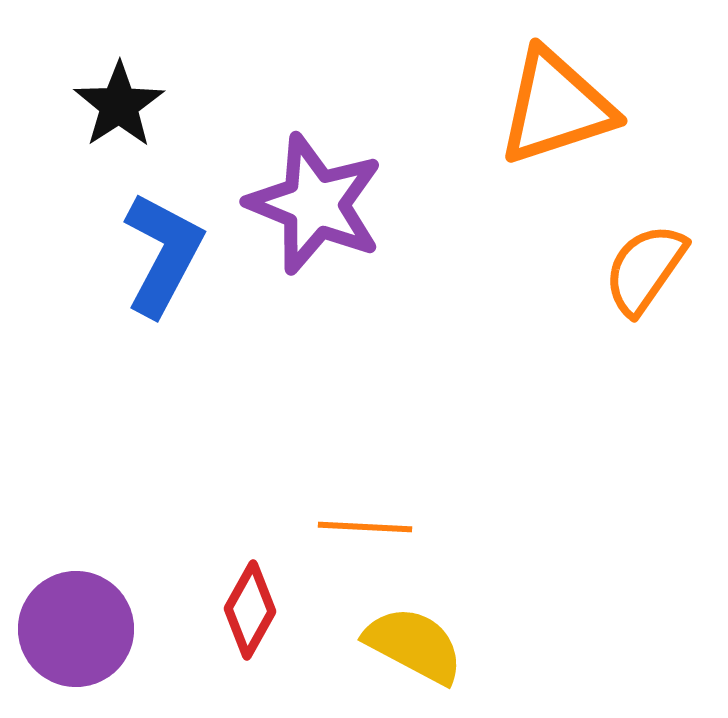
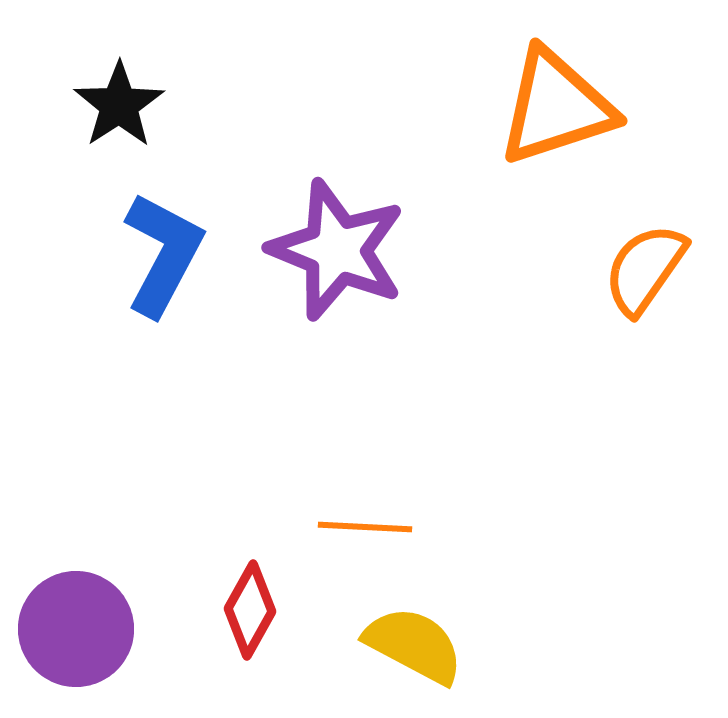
purple star: moved 22 px right, 46 px down
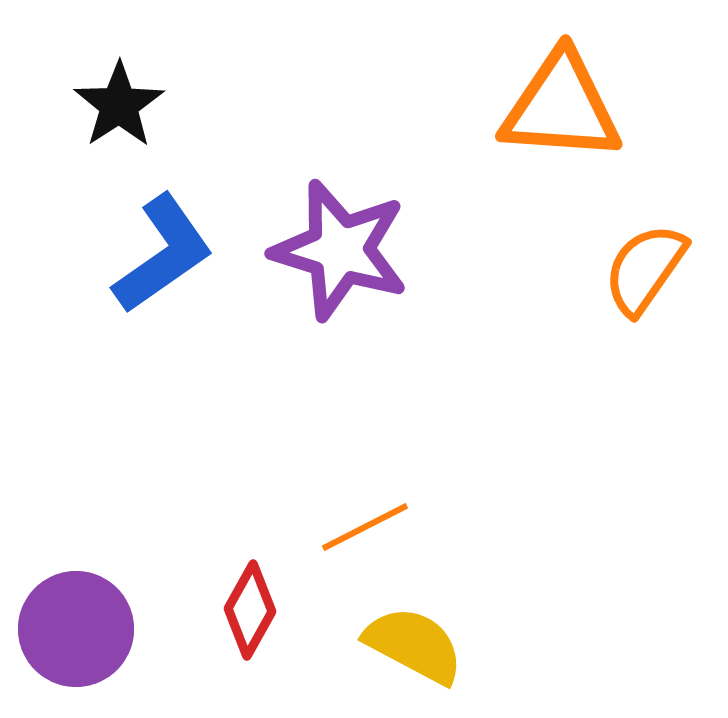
orange triangle: moved 5 px right; rotated 22 degrees clockwise
purple star: moved 3 px right; rotated 5 degrees counterclockwise
blue L-shape: rotated 27 degrees clockwise
orange line: rotated 30 degrees counterclockwise
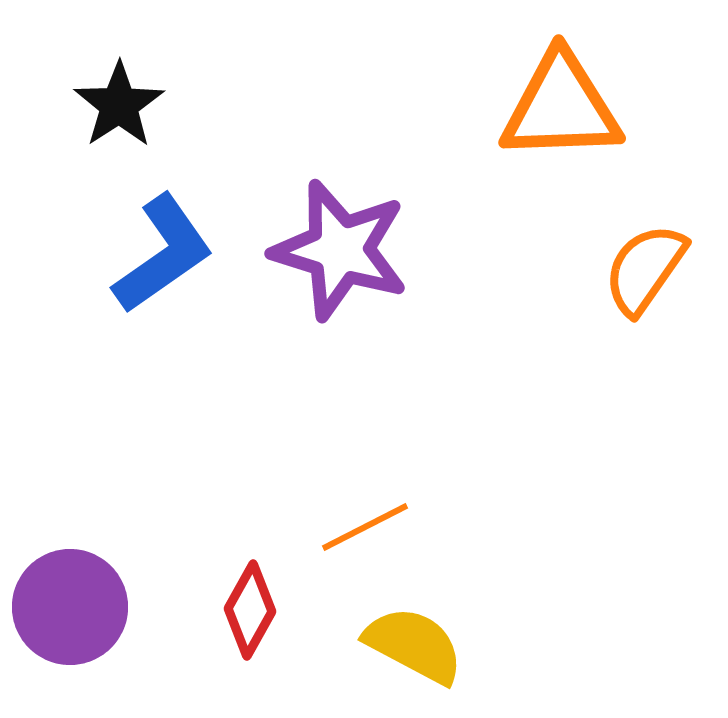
orange triangle: rotated 6 degrees counterclockwise
purple circle: moved 6 px left, 22 px up
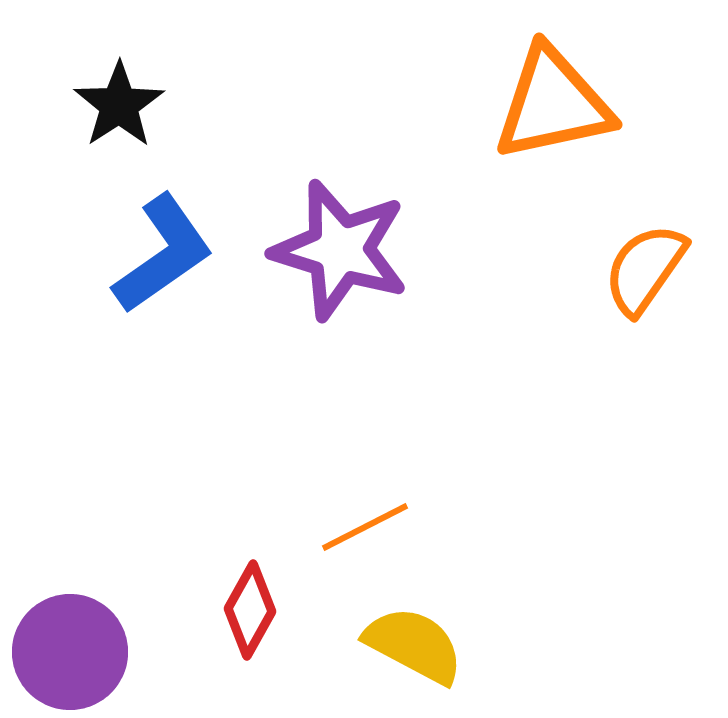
orange triangle: moved 8 px left, 3 px up; rotated 10 degrees counterclockwise
purple circle: moved 45 px down
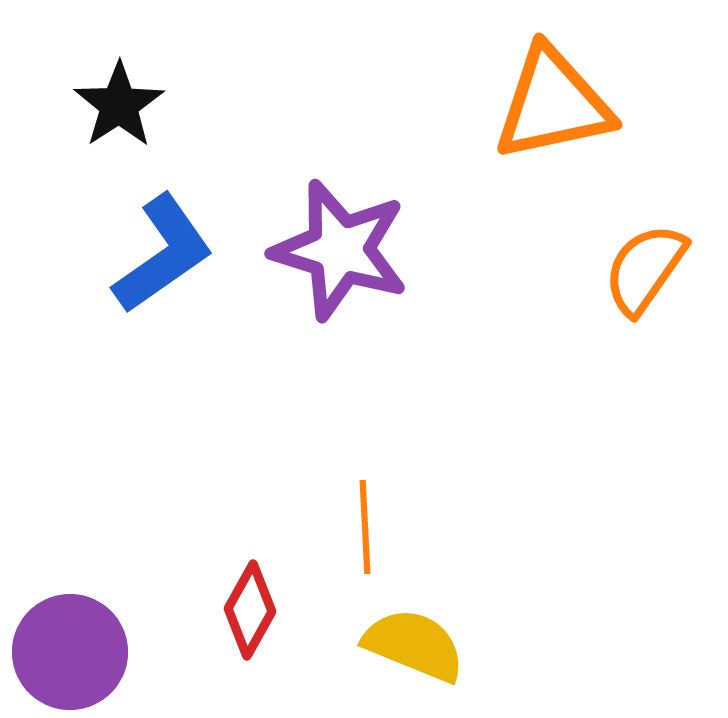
orange line: rotated 66 degrees counterclockwise
yellow semicircle: rotated 6 degrees counterclockwise
